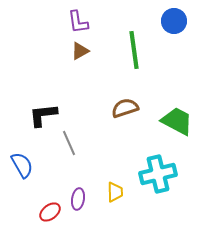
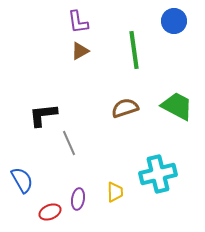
green trapezoid: moved 15 px up
blue semicircle: moved 15 px down
red ellipse: rotated 15 degrees clockwise
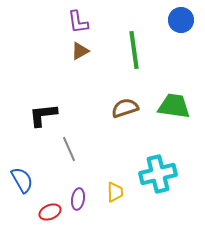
blue circle: moved 7 px right, 1 px up
green trapezoid: moved 3 px left; rotated 20 degrees counterclockwise
gray line: moved 6 px down
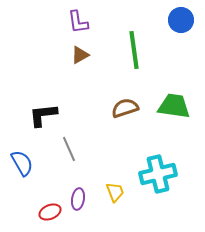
brown triangle: moved 4 px down
blue semicircle: moved 17 px up
yellow trapezoid: rotated 20 degrees counterclockwise
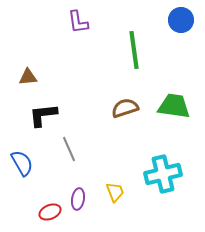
brown triangle: moved 52 px left, 22 px down; rotated 24 degrees clockwise
cyan cross: moved 5 px right
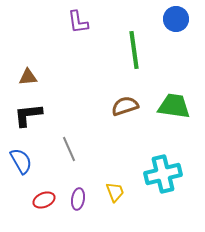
blue circle: moved 5 px left, 1 px up
brown semicircle: moved 2 px up
black L-shape: moved 15 px left
blue semicircle: moved 1 px left, 2 px up
red ellipse: moved 6 px left, 12 px up
